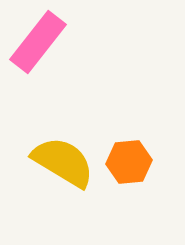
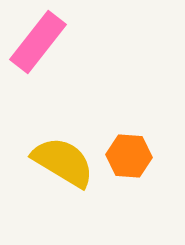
orange hexagon: moved 6 px up; rotated 9 degrees clockwise
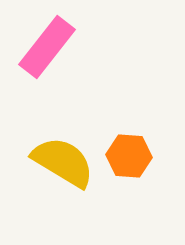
pink rectangle: moved 9 px right, 5 px down
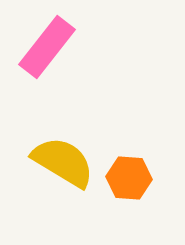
orange hexagon: moved 22 px down
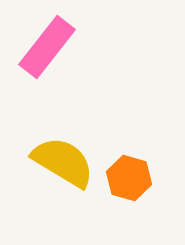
orange hexagon: rotated 12 degrees clockwise
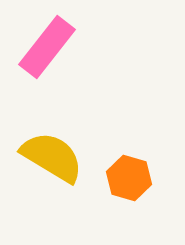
yellow semicircle: moved 11 px left, 5 px up
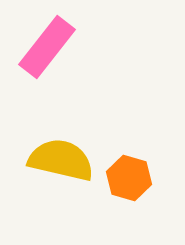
yellow semicircle: moved 9 px right, 3 px down; rotated 18 degrees counterclockwise
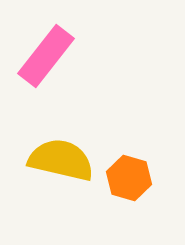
pink rectangle: moved 1 px left, 9 px down
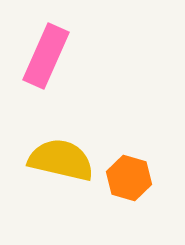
pink rectangle: rotated 14 degrees counterclockwise
